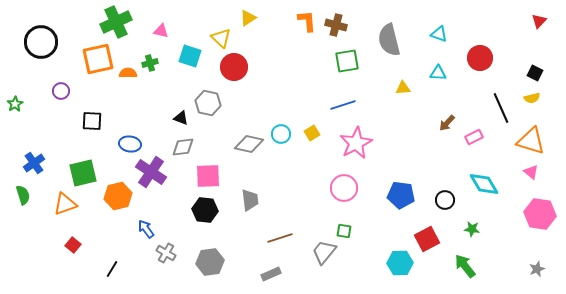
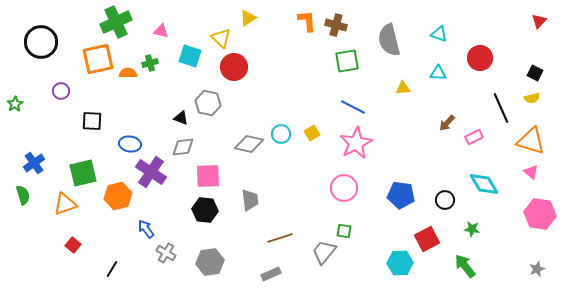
blue line at (343, 105): moved 10 px right, 2 px down; rotated 45 degrees clockwise
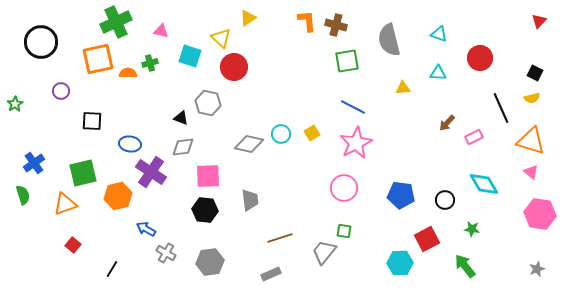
blue arrow at (146, 229): rotated 24 degrees counterclockwise
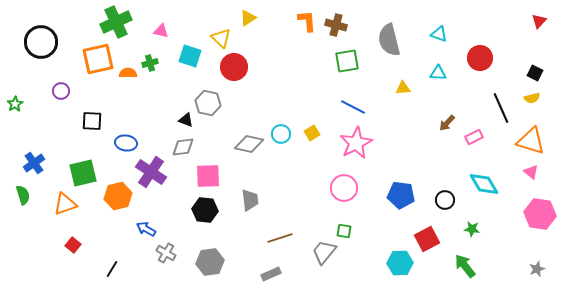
black triangle at (181, 118): moved 5 px right, 2 px down
blue ellipse at (130, 144): moved 4 px left, 1 px up
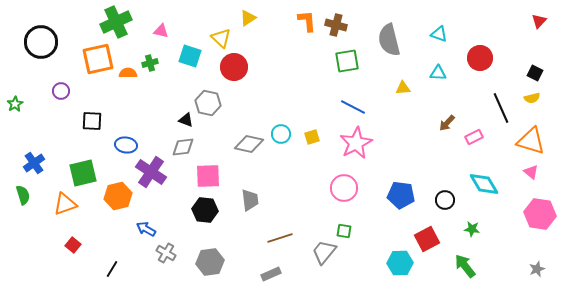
yellow square at (312, 133): moved 4 px down; rotated 14 degrees clockwise
blue ellipse at (126, 143): moved 2 px down
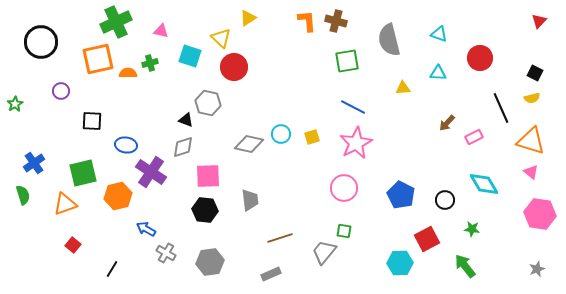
brown cross at (336, 25): moved 4 px up
gray diamond at (183, 147): rotated 10 degrees counterclockwise
blue pentagon at (401, 195): rotated 20 degrees clockwise
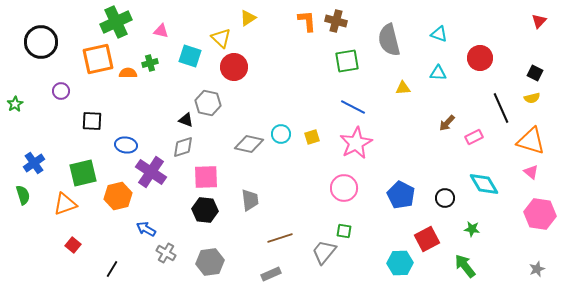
pink square at (208, 176): moved 2 px left, 1 px down
black circle at (445, 200): moved 2 px up
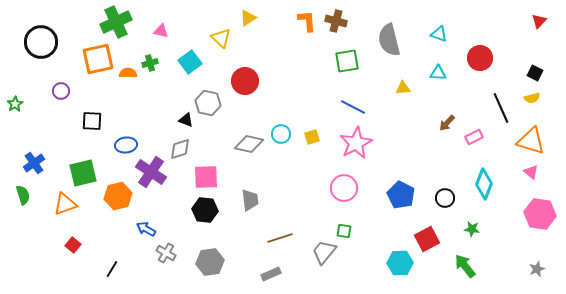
cyan square at (190, 56): moved 6 px down; rotated 35 degrees clockwise
red circle at (234, 67): moved 11 px right, 14 px down
blue ellipse at (126, 145): rotated 15 degrees counterclockwise
gray diamond at (183, 147): moved 3 px left, 2 px down
cyan diamond at (484, 184): rotated 52 degrees clockwise
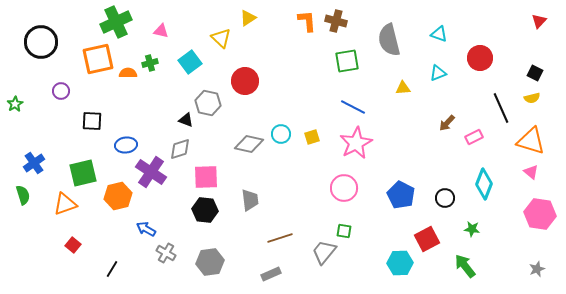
cyan triangle at (438, 73): rotated 24 degrees counterclockwise
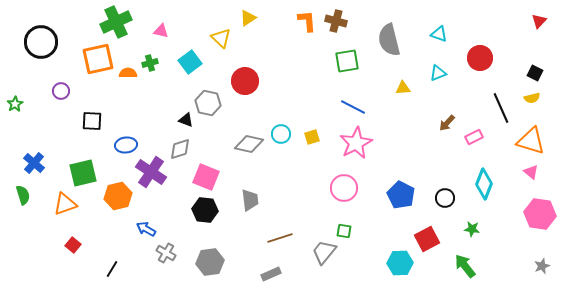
blue cross at (34, 163): rotated 15 degrees counterclockwise
pink square at (206, 177): rotated 24 degrees clockwise
gray star at (537, 269): moved 5 px right, 3 px up
